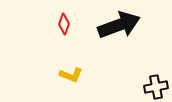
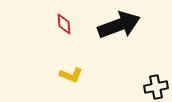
red diamond: rotated 25 degrees counterclockwise
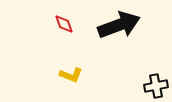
red diamond: rotated 15 degrees counterclockwise
black cross: moved 1 px up
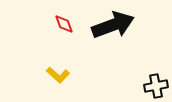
black arrow: moved 6 px left
yellow L-shape: moved 13 px left; rotated 20 degrees clockwise
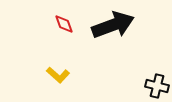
black cross: moved 1 px right; rotated 25 degrees clockwise
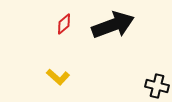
red diamond: rotated 70 degrees clockwise
yellow L-shape: moved 2 px down
